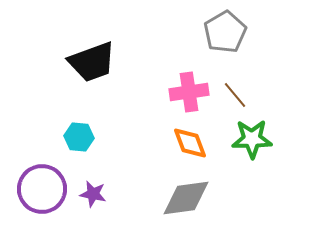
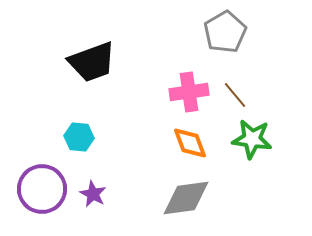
green star: rotated 9 degrees clockwise
purple star: rotated 16 degrees clockwise
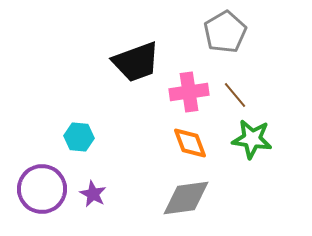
black trapezoid: moved 44 px right
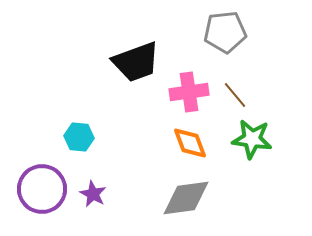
gray pentagon: rotated 24 degrees clockwise
